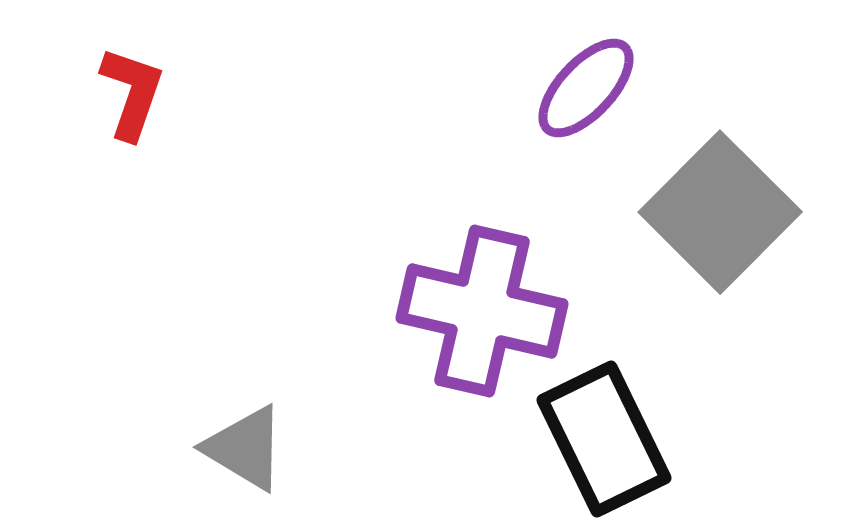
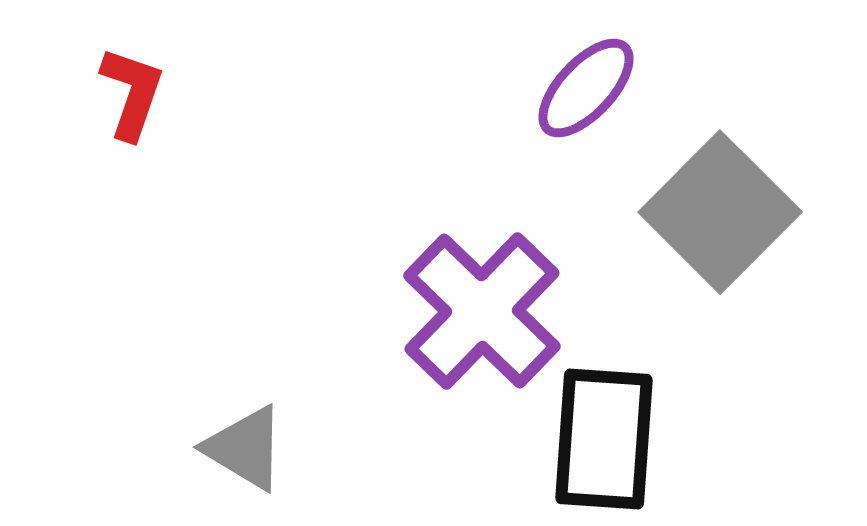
purple cross: rotated 31 degrees clockwise
black rectangle: rotated 30 degrees clockwise
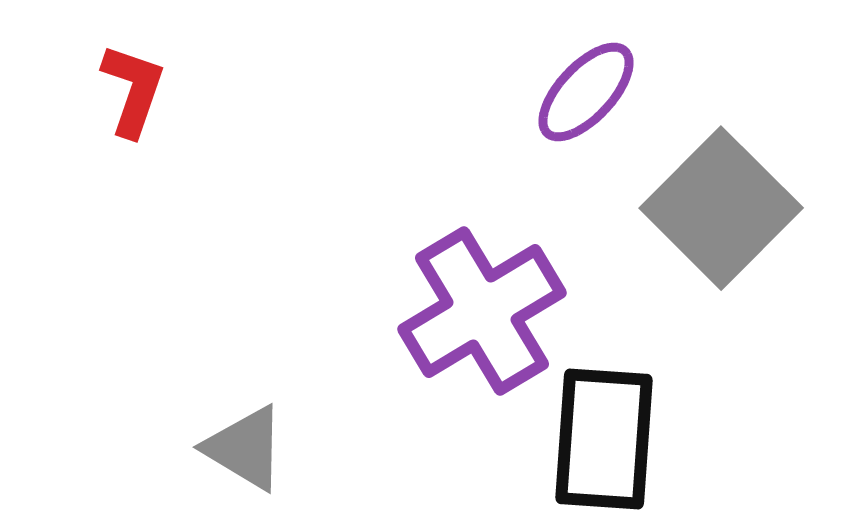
purple ellipse: moved 4 px down
red L-shape: moved 1 px right, 3 px up
gray square: moved 1 px right, 4 px up
purple cross: rotated 15 degrees clockwise
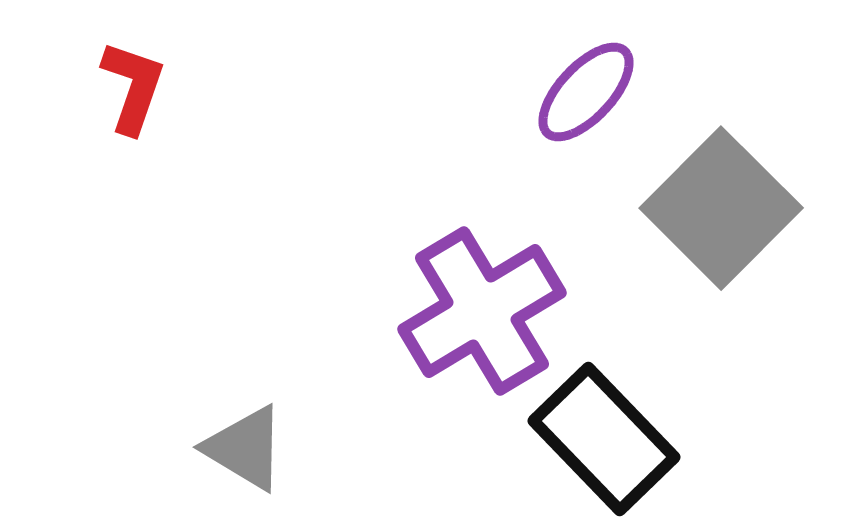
red L-shape: moved 3 px up
black rectangle: rotated 48 degrees counterclockwise
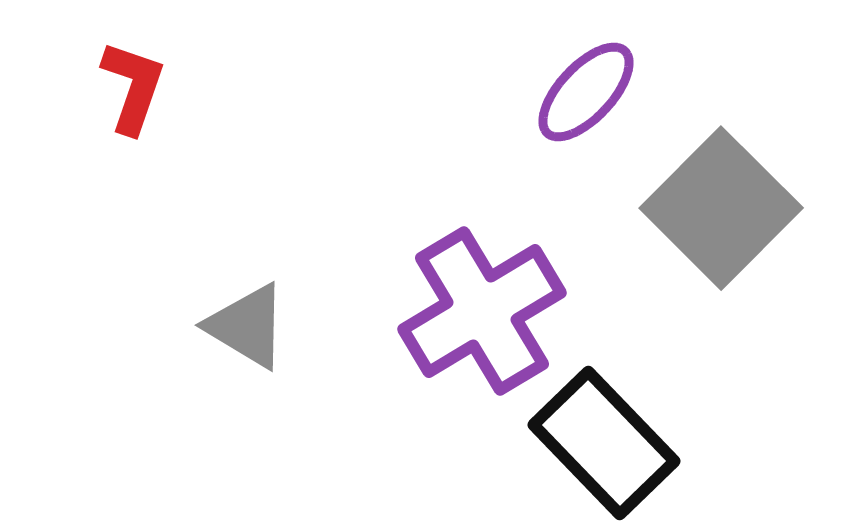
black rectangle: moved 4 px down
gray triangle: moved 2 px right, 122 px up
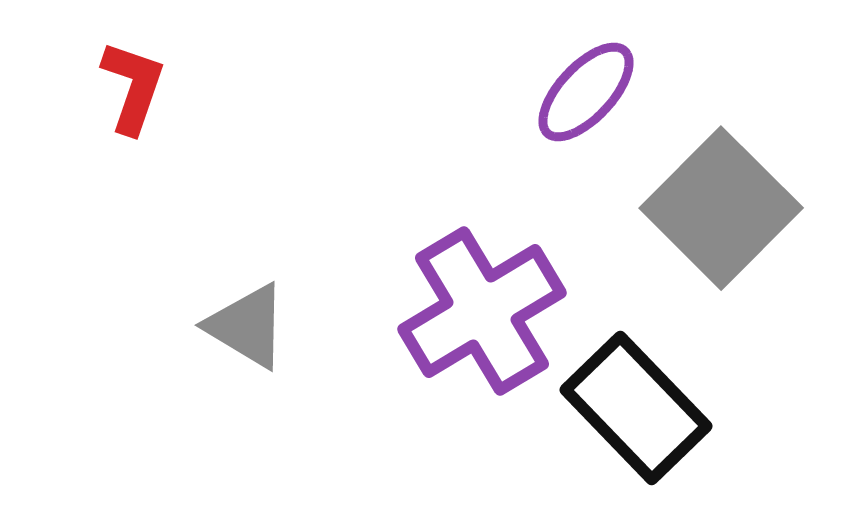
black rectangle: moved 32 px right, 35 px up
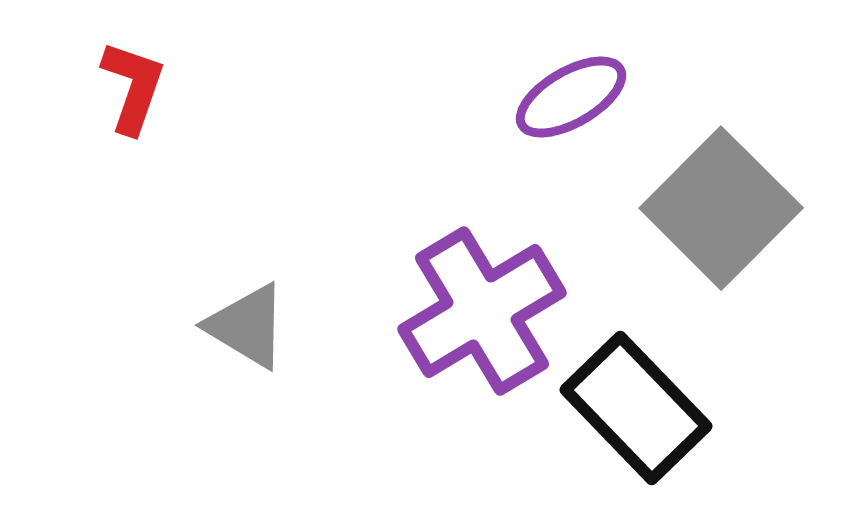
purple ellipse: moved 15 px left, 5 px down; rotated 17 degrees clockwise
